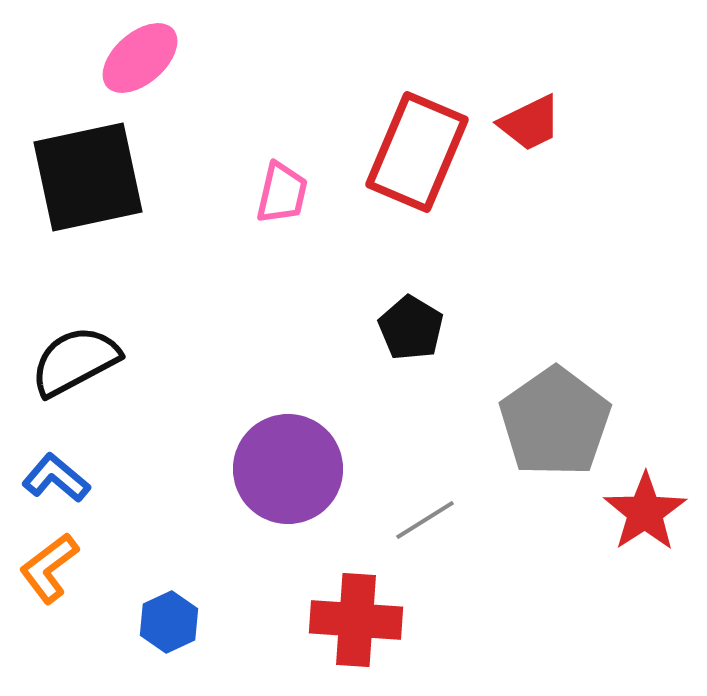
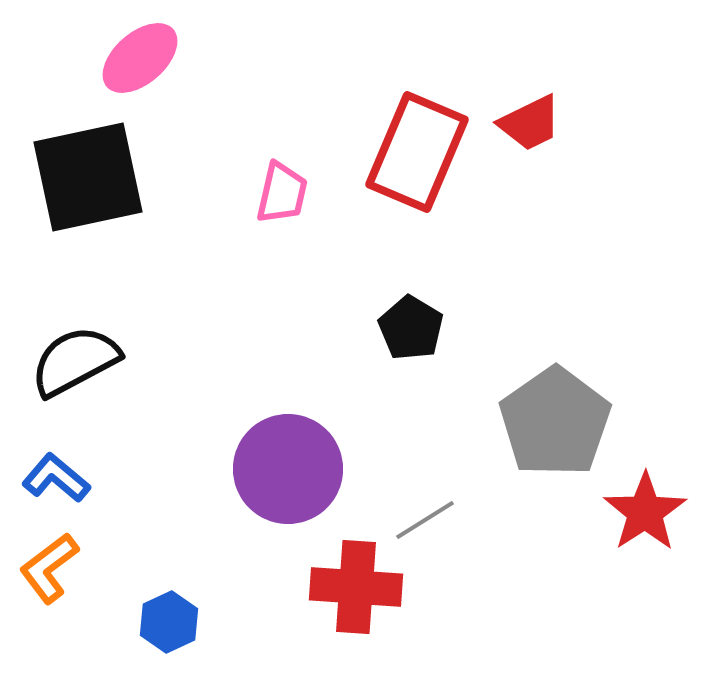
red cross: moved 33 px up
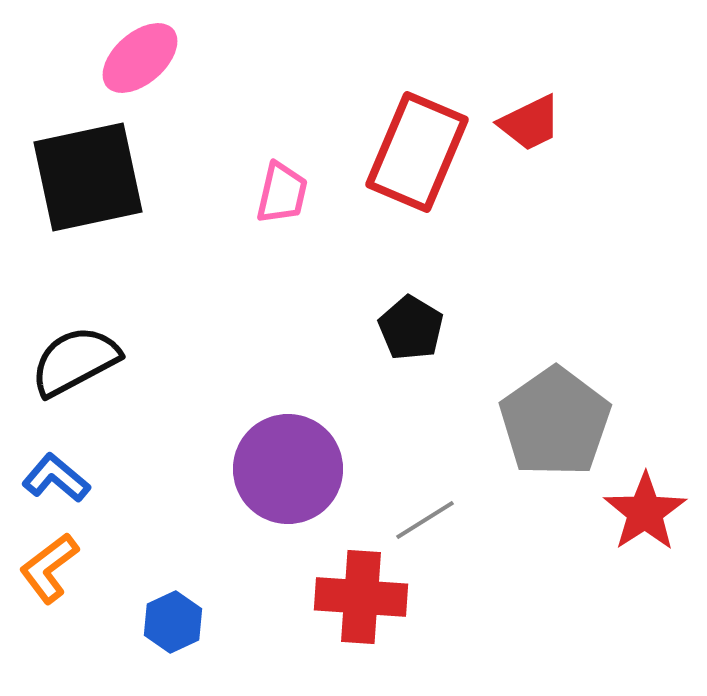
red cross: moved 5 px right, 10 px down
blue hexagon: moved 4 px right
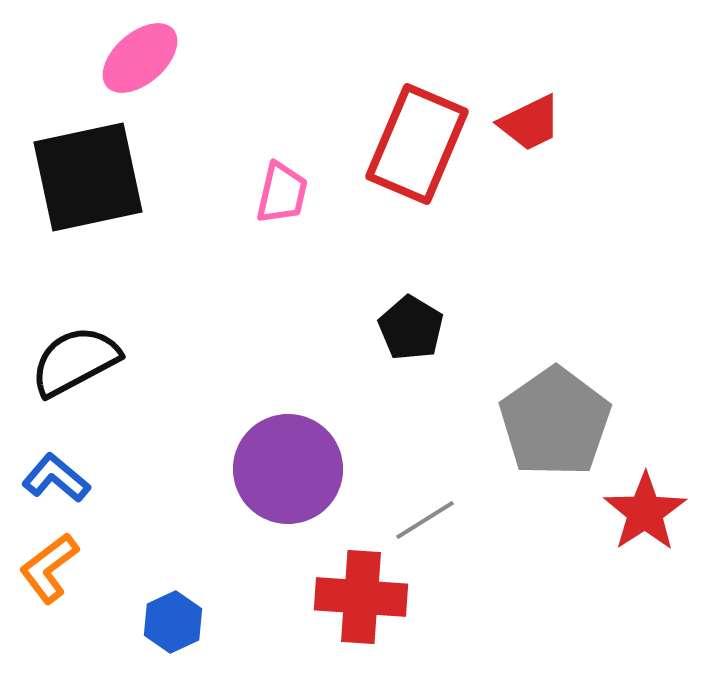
red rectangle: moved 8 px up
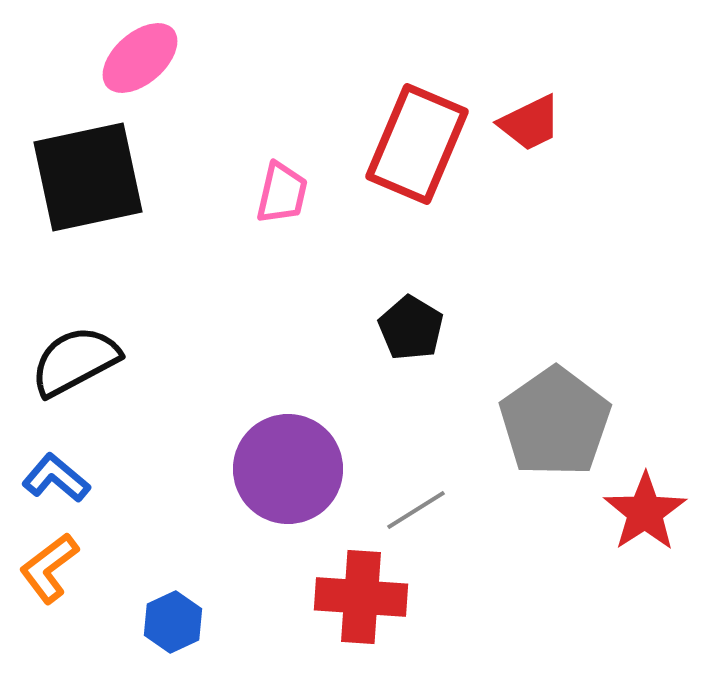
gray line: moved 9 px left, 10 px up
